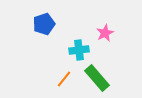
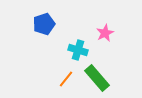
cyan cross: moved 1 px left; rotated 24 degrees clockwise
orange line: moved 2 px right
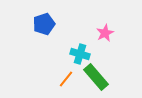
cyan cross: moved 2 px right, 4 px down
green rectangle: moved 1 px left, 1 px up
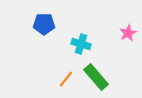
blue pentagon: rotated 20 degrees clockwise
pink star: moved 23 px right
cyan cross: moved 1 px right, 10 px up
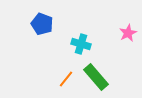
blue pentagon: moved 2 px left; rotated 20 degrees clockwise
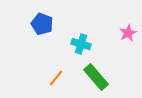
orange line: moved 10 px left, 1 px up
